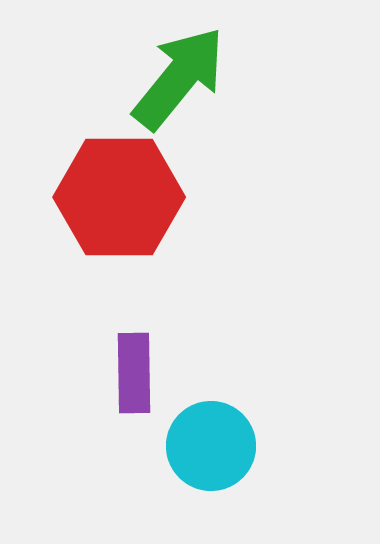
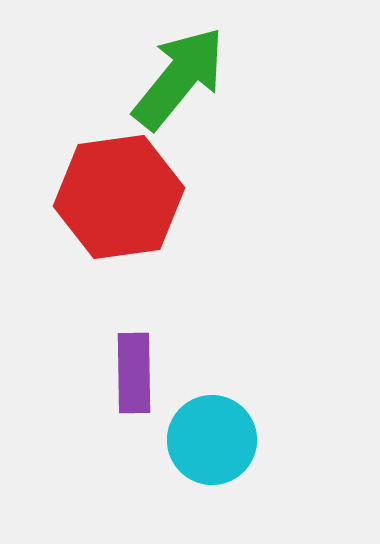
red hexagon: rotated 8 degrees counterclockwise
cyan circle: moved 1 px right, 6 px up
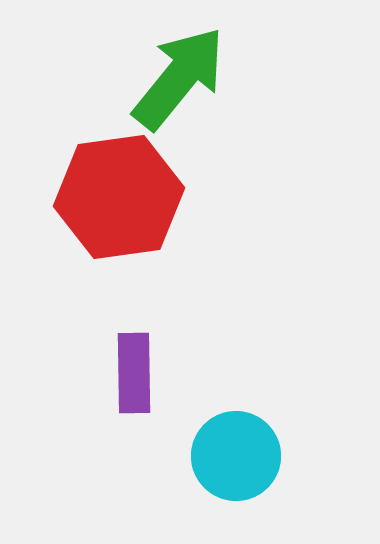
cyan circle: moved 24 px right, 16 px down
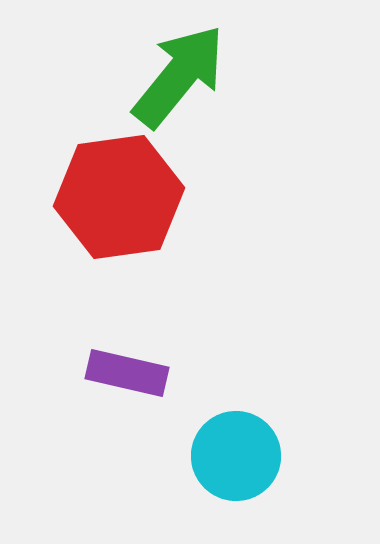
green arrow: moved 2 px up
purple rectangle: moved 7 px left; rotated 76 degrees counterclockwise
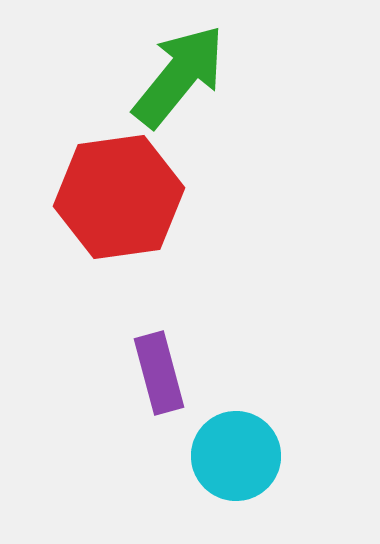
purple rectangle: moved 32 px right; rotated 62 degrees clockwise
